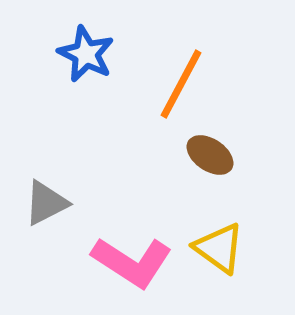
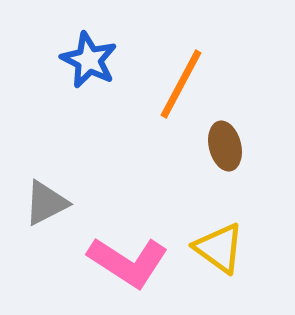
blue star: moved 3 px right, 6 px down
brown ellipse: moved 15 px right, 9 px up; rotated 42 degrees clockwise
pink L-shape: moved 4 px left
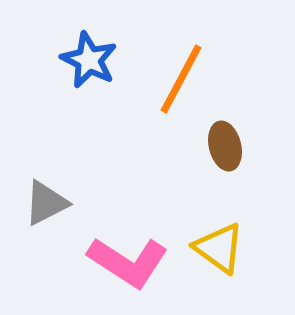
orange line: moved 5 px up
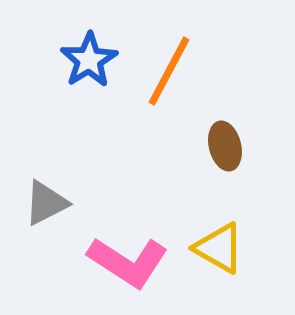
blue star: rotated 14 degrees clockwise
orange line: moved 12 px left, 8 px up
yellow triangle: rotated 6 degrees counterclockwise
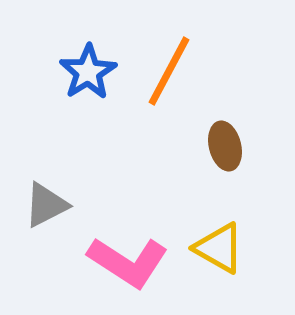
blue star: moved 1 px left, 12 px down
gray triangle: moved 2 px down
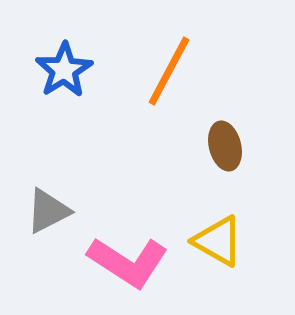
blue star: moved 24 px left, 2 px up
gray triangle: moved 2 px right, 6 px down
yellow triangle: moved 1 px left, 7 px up
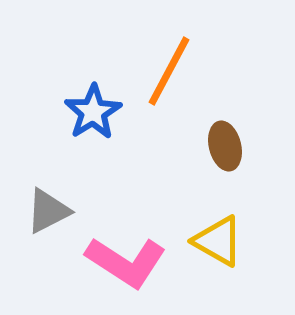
blue star: moved 29 px right, 42 px down
pink L-shape: moved 2 px left
